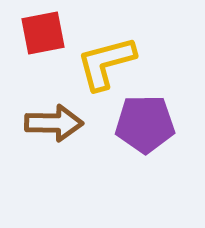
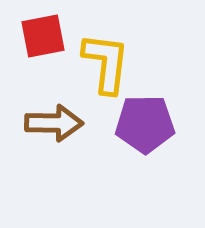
red square: moved 3 px down
yellow L-shape: rotated 112 degrees clockwise
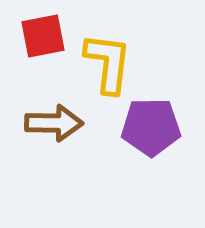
yellow L-shape: moved 2 px right
purple pentagon: moved 6 px right, 3 px down
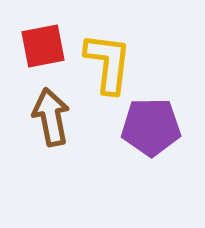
red square: moved 10 px down
brown arrow: moved 3 px left, 6 px up; rotated 102 degrees counterclockwise
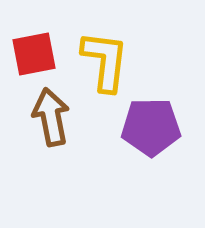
red square: moved 9 px left, 8 px down
yellow L-shape: moved 3 px left, 2 px up
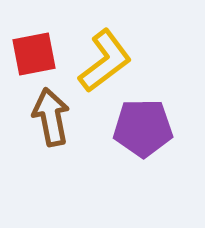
yellow L-shape: rotated 46 degrees clockwise
purple pentagon: moved 8 px left, 1 px down
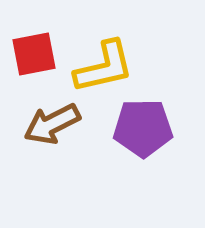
yellow L-shape: moved 1 px left, 6 px down; rotated 24 degrees clockwise
brown arrow: moved 1 px right, 7 px down; rotated 106 degrees counterclockwise
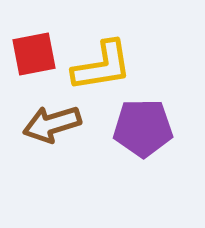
yellow L-shape: moved 2 px left, 1 px up; rotated 4 degrees clockwise
brown arrow: rotated 10 degrees clockwise
